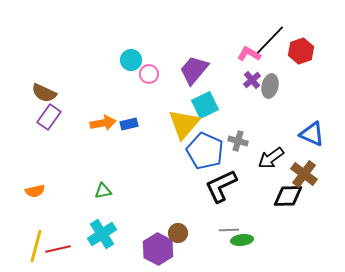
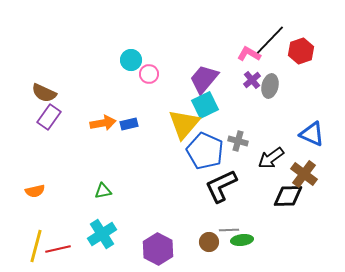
purple trapezoid: moved 10 px right, 9 px down
brown circle: moved 31 px right, 9 px down
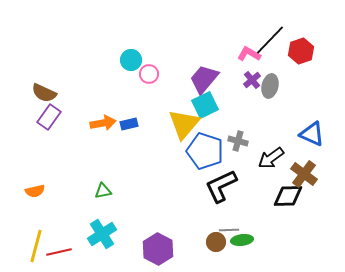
blue pentagon: rotated 6 degrees counterclockwise
brown circle: moved 7 px right
red line: moved 1 px right, 3 px down
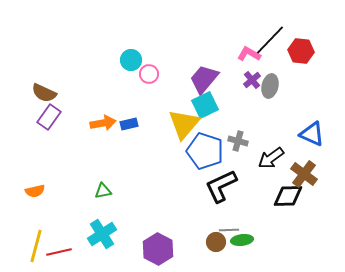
red hexagon: rotated 25 degrees clockwise
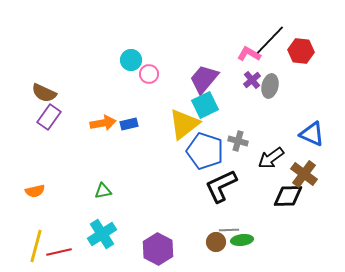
yellow triangle: rotated 12 degrees clockwise
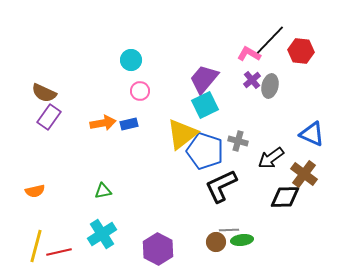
pink circle: moved 9 px left, 17 px down
yellow triangle: moved 2 px left, 10 px down
black diamond: moved 3 px left, 1 px down
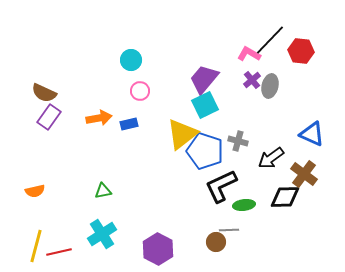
orange arrow: moved 4 px left, 5 px up
green ellipse: moved 2 px right, 35 px up
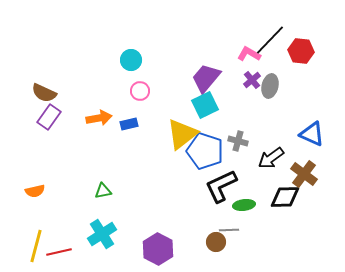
purple trapezoid: moved 2 px right, 1 px up
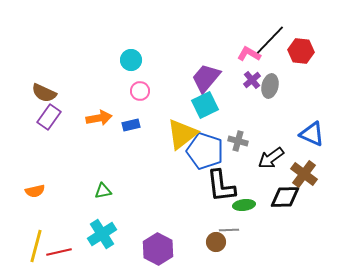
blue rectangle: moved 2 px right, 1 px down
black L-shape: rotated 72 degrees counterclockwise
